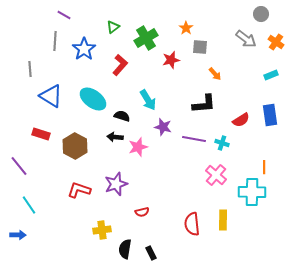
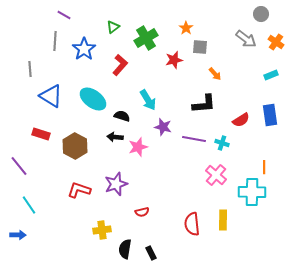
red star at (171, 60): moved 3 px right
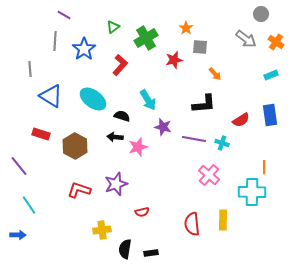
pink cross at (216, 175): moved 7 px left
black rectangle at (151, 253): rotated 72 degrees counterclockwise
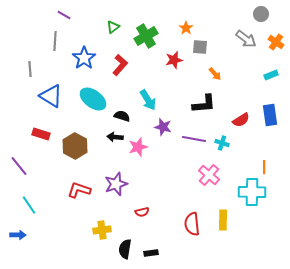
green cross at (146, 38): moved 2 px up
blue star at (84, 49): moved 9 px down
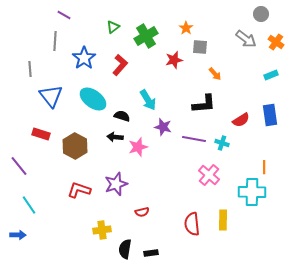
blue triangle at (51, 96): rotated 20 degrees clockwise
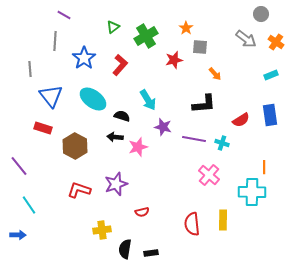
red rectangle at (41, 134): moved 2 px right, 6 px up
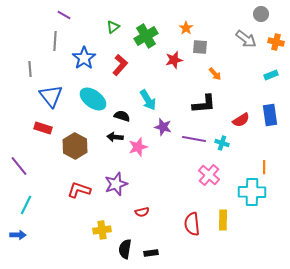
orange cross at (276, 42): rotated 21 degrees counterclockwise
cyan line at (29, 205): moved 3 px left; rotated 60 degrees clockwise
